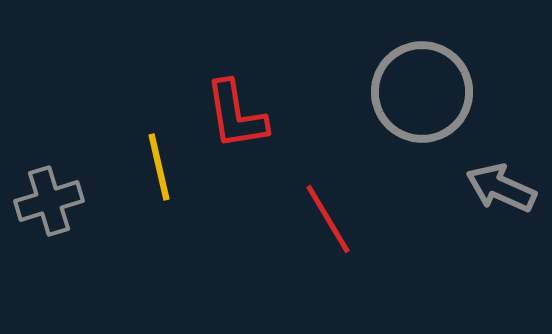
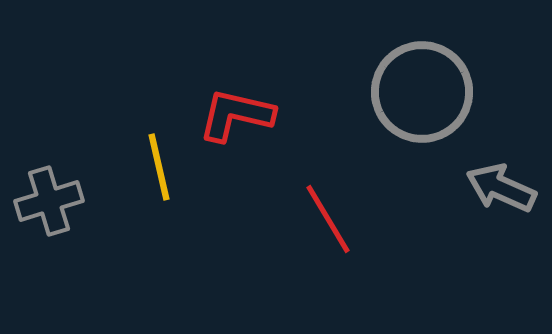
red L-shape: rotated 112 degrees clockwise
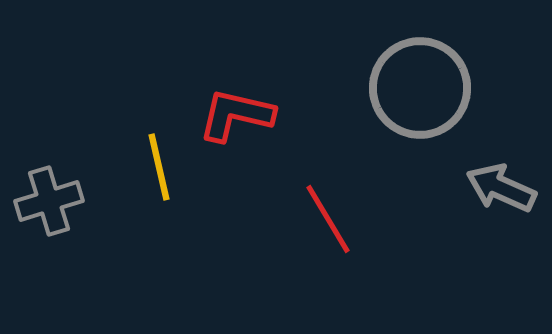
gray circle: moved 2 px left, 4 px up
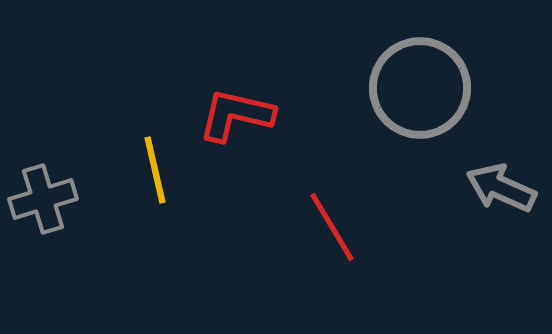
yellow line: moved 4 px left, 3 px down
gray cross: moved 6 px left, 2 px up
red line: moved 4 px right, 8 px down
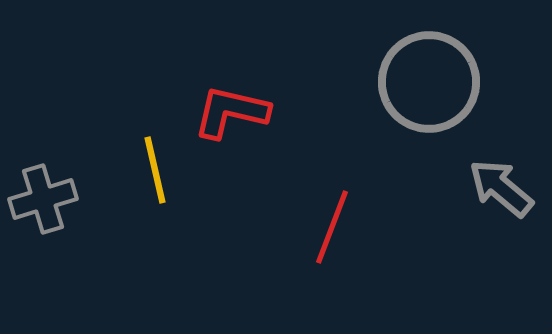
gray circle: moved 9 px right, 6 px up
red L-shape: moved 5 px left, 3 px up
gray arrow: rotated 16 degrees clockwise
red line: rotated 52 degrees clockwise
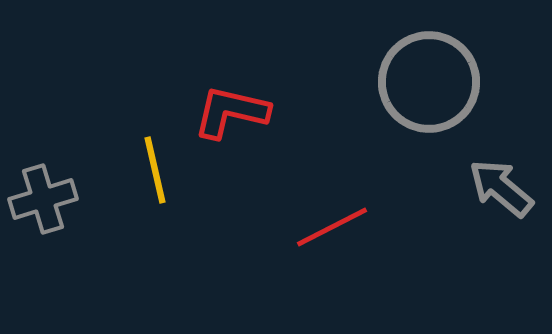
red line: rotated 42 degrees clockwise
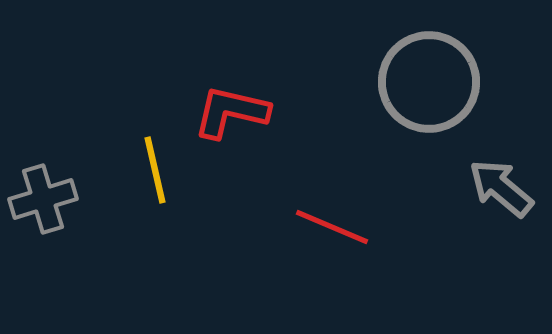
red line: rotated 50 degrees clockwise
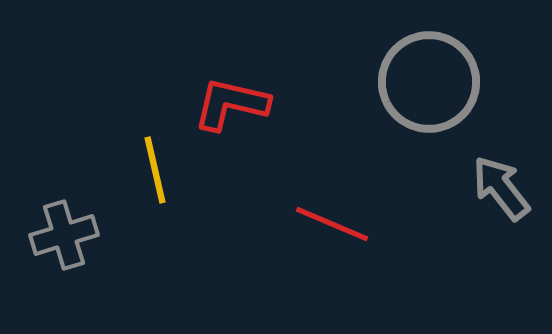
red L-shape: moved 8 px up
gray arrow: rotated 12 degrees clockwise
gray cross: moved 21 px right, 36 px down
red line: moved 3 px up
